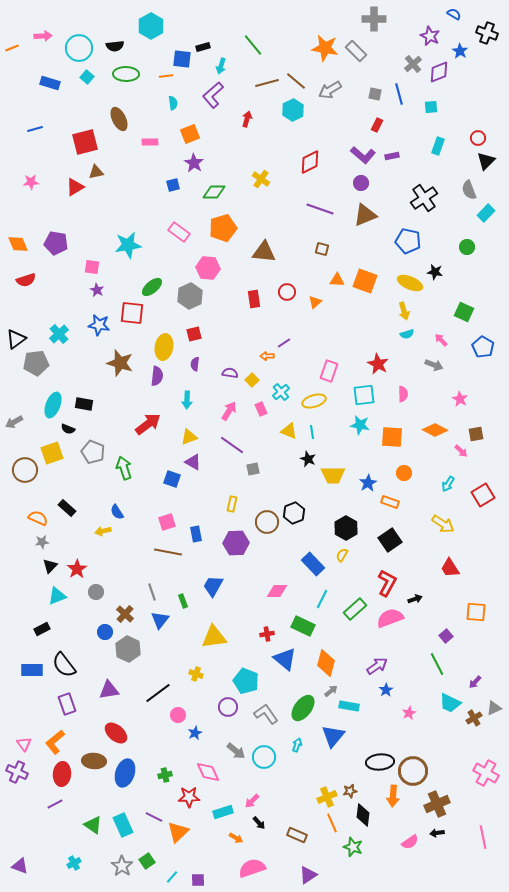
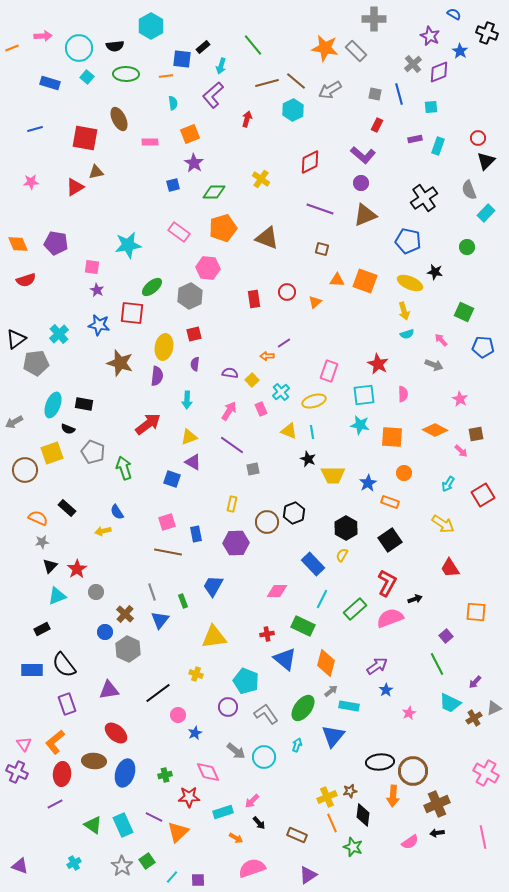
black rectangle at (203, 47): rotated 24 degrees counterclockwise
red square at (85, 142): moved 4 px up; rotated 24 degrees clockwise
purple rectangle at (392, 156): moved 23 px right, 17 px up
brown triangle at (264, 252): moved 3 px right, 14 px up; rotated 15 degrees clockwise
blue pentagon at (483, 347): rotated 25 degrees counterclockwise
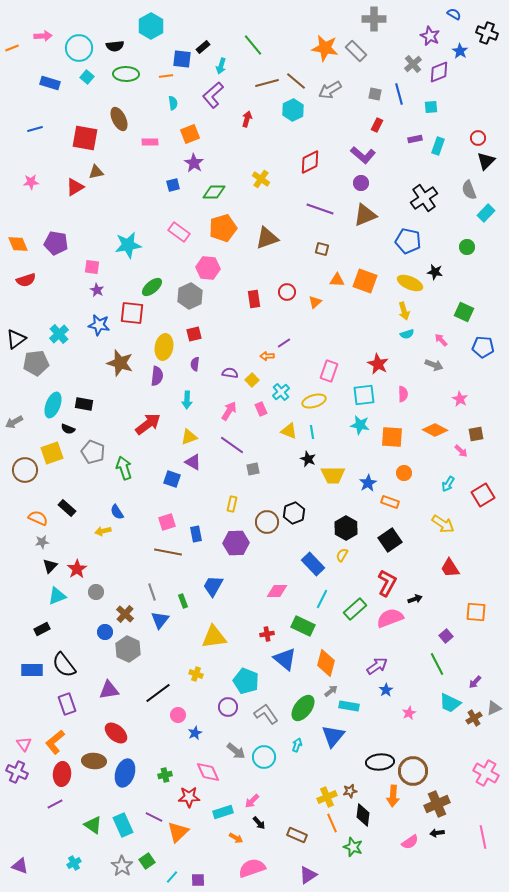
brown triangle at (267, 238): rotated 40 degrees counterclockwise
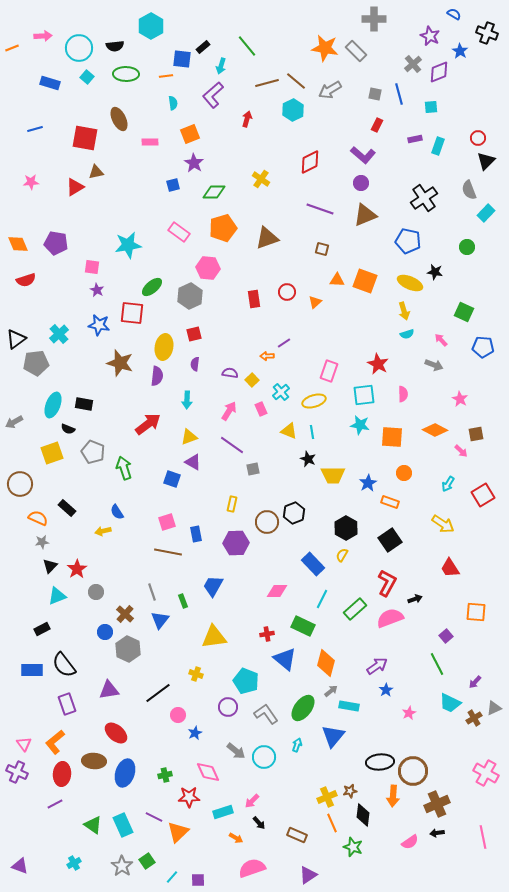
green line at (253, 45): moved 6 px left, 1 px down
brown circle at (25, 470): moved 5 px left, 14 px down
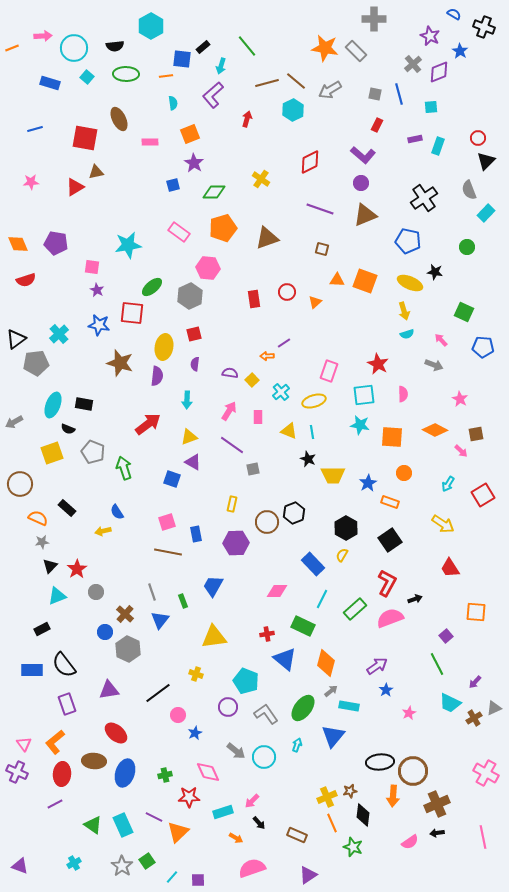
black cross at (487, 33): moved 3 px left, 6 px up
cyan circle at (79, 48): moved 5 px left
pink rectangle at (261, 409): moved 3 px left, 8 px down; rotated 24 degrees clockwise
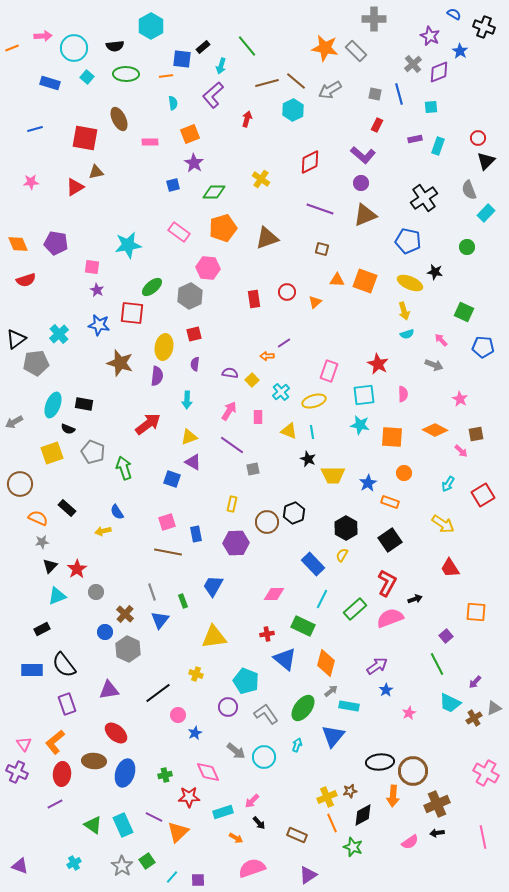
pink diamond at (277, 591): moved 3 px left, 3 px down
black diamond at (363, 815): rotated 55 degrees clockwise
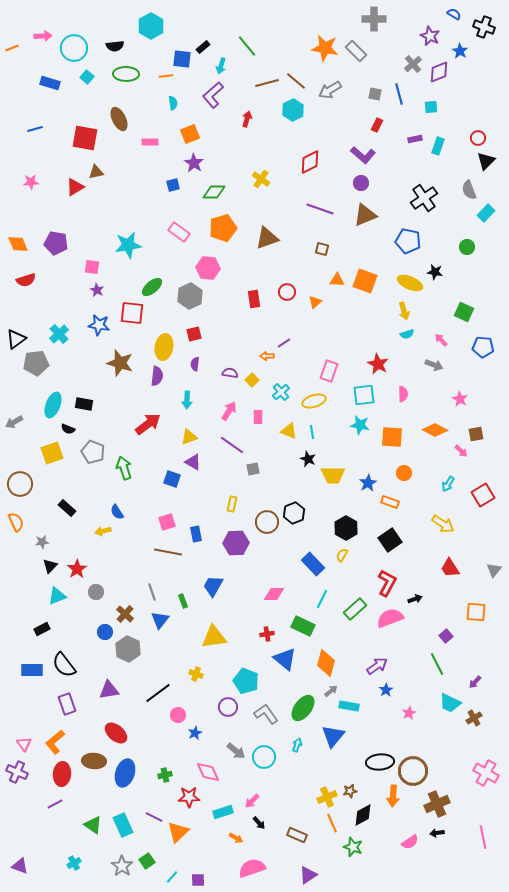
orange semicircle at (38, 518): moved 22 px left, 4 px down; rotated 42 degrees clockwise
gray triangle at (494, 708): moved 138 px up; rotated 28 degrees counterclockwise
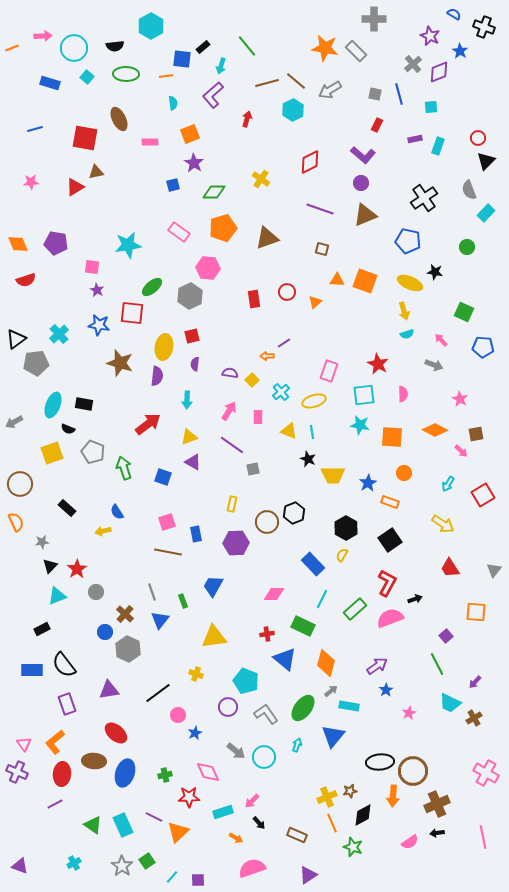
red square at (194, 334): moved 2 px left, 2 px down
blue square at (172, 479): moved 9 px left, 2 px up
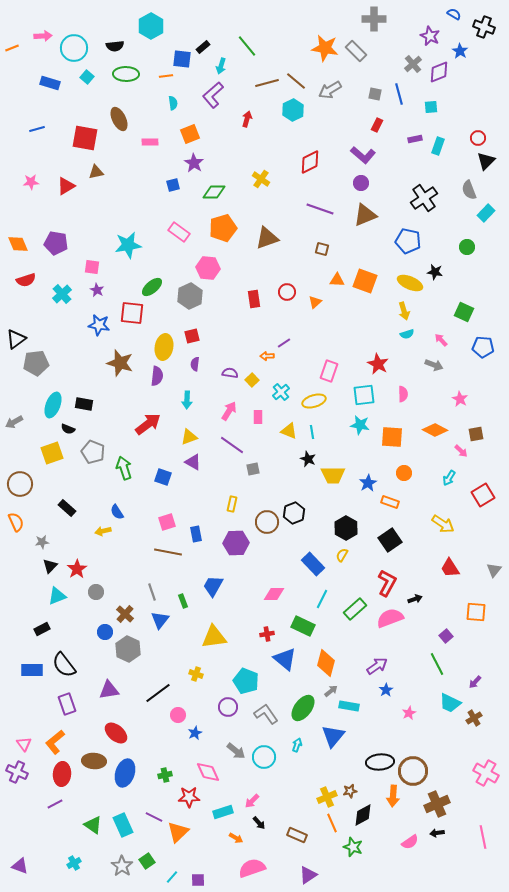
blue line at (35, 129): moved 2 px right
red triangle at (75, 187): moved 9 px left, 1 px up
cyan cross at (59, 334): moved 3 px right, 40 px up
cyan arrow at (448, 484): moved 1 px right, 6 px up
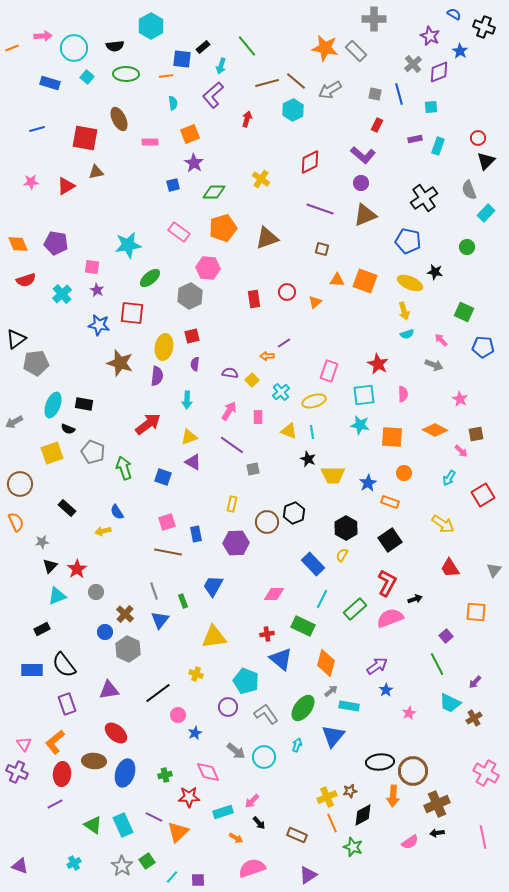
green ellipse at (152, 287): moved 2 px left, 9 px up
gray line at (152, 592): moved 2 px right, 1 px up
blue triangle at (285, 659): moved 4 px left
